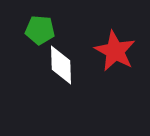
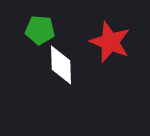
red star: moved 5 px left, 9 px up; rotated 6 degrees counterclockwise
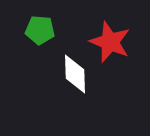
white diamond: moved 14 px right, 9 px down
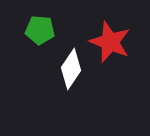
white diamond: moved 4 px left, 5 px up; rotated 36 degrees clockwise
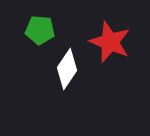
white diamond: moved 4 px left
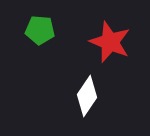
white diamond: moved 20 px right, 27 px down
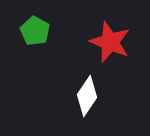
green pentagon: moved 5 px left, 1 px down; rotated 24 degrees clockwise
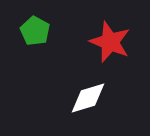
white diamond: moved 1 px right, 2 px down; rotated 39 degrees clockwise
